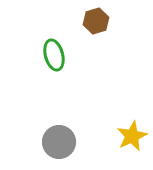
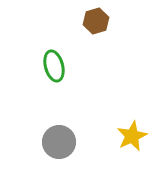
green ellipse: moved 11 px down
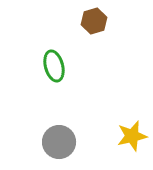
brown hexagon: moved 2 px left
yellow star: rotated 12 degrees clockwise
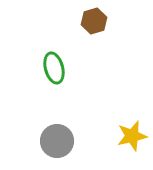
green ellipse: moved 2 px down
gray circle: moved 2 px left, 1 px up
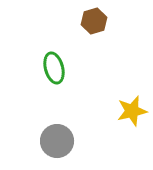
yellow star: moved 25 px up
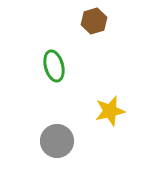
green ellipse: moved 2 px up
yellow star: moved 22 px left
